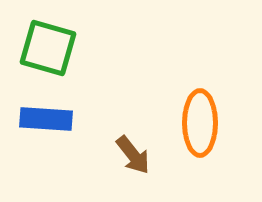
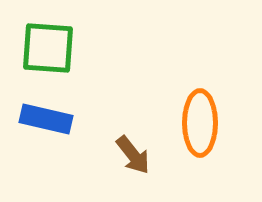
green square: rotated 12 degrees counterclockwise
blue rectangle: rotated 9 degrees clockwise
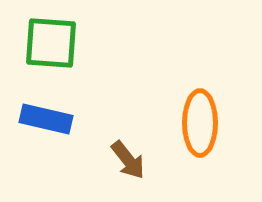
green square: moved 3 px right, 5 px up
brown arrow: moved 5 px left, 5 px down
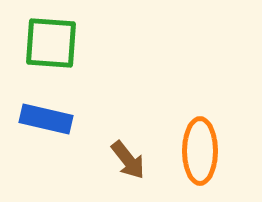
orange ellipse: moved 28 px down
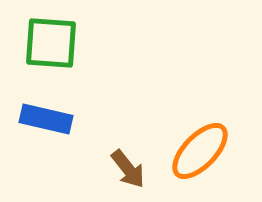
orange ellipse: rotated 44 degrees clockwise
brown arrow: moved 9 px down
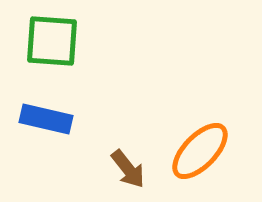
green square: moved 1 px right, 2 px up
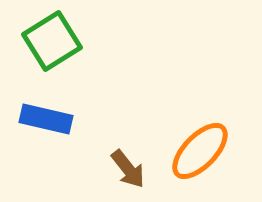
green square: rotated 36 degrees counterclockwise
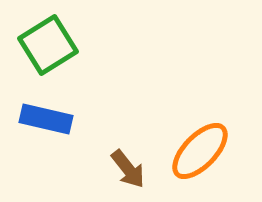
green square: moved 4 px left, 4 px down
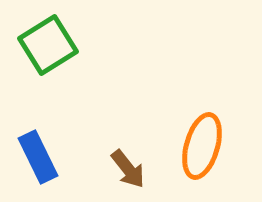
blue rectangle: moved 8 px left, 38 px down; rotated 51 degrees clockwise
orange ellipse: moved 2 px right, 5 px up; rotated 28 degrees counterclockwise
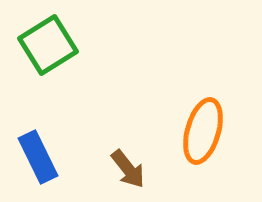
orange ellipse: moved 1 px right, 15 px up
